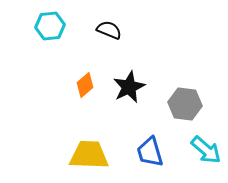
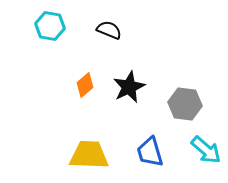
cyan hexagon: rotated 16 degrees clockwise
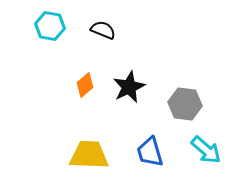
black semicircle: moved 6 px left
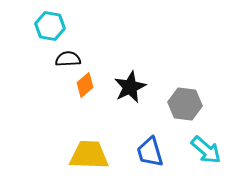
black semicircle: moved 35 px left, 29 px down; rotated 25 degrees counterclockwise
black star: moved 1 px right
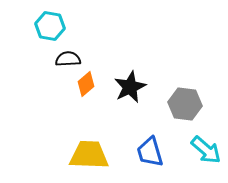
orange diamond: moved 1 px right, 1 px up
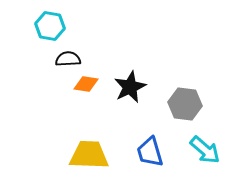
orange diamond: rotated 50 degrees clockwise
cyan arrow: moved 1 px left
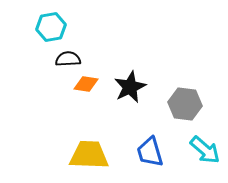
cyan hexagon: moved 1 px right, 1 px down; rotated 20 degrees counterclockwise
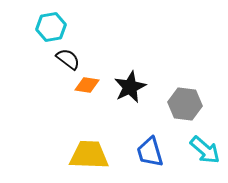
black semicircle: rotated 40 degrees clockwise
orange diamond: moved 1 px right, 1 px down
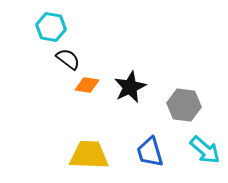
cyan hexagon: rotated 20 degrees clockwise
gray hexagon: moved 1 px left, 1 px down
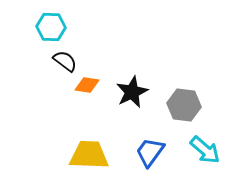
cyan hexagon: rotated 8 degrees counterclockwise
black semicircle: moved 3 px left, 2 px down
black star: moved 2 px right, 5 px down
blue trapezoid: rotated 52 degrees clockwise
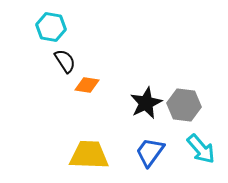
cyan hexagon: rotated 8 degrees clockwise
black semicircle: rotated 20 degrees clockwise
black star: moved 14 px right, 11 px down
cyan arrow: moved 4 px left, 1 px up; rotated 8 degrees clockwise
